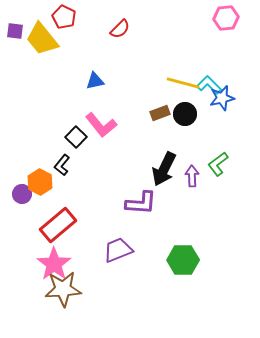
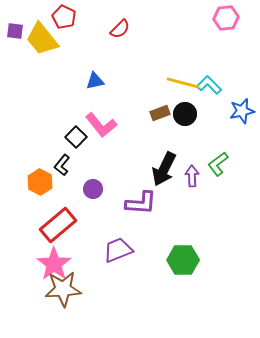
blue star: moved 20 px right, 13 px down
purple circle: moved 71 px right, 5 px up
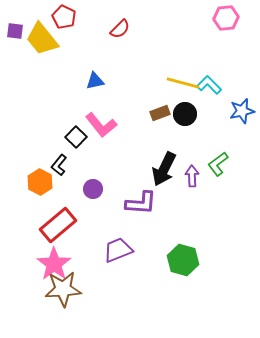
black L-shape: moved 3 px left
green hexagon: rotated 16 degrees clockwise
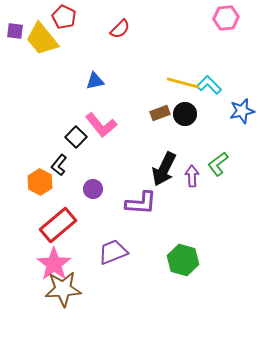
purple trapezoid: moved 5 px left, 2 px down
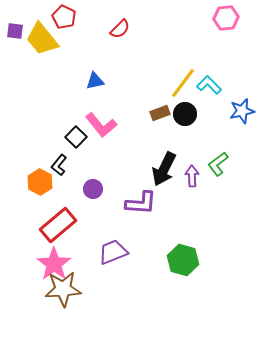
yellow line: rotated 68 degrees counterclockwise
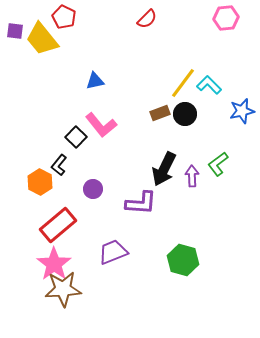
red semicircle: moved 27 px right, 10 px up
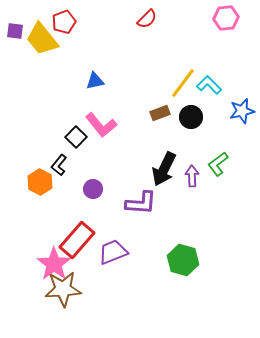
red pentagon: moved 5 px down; rotated 25 degrees clockwise
black circle: moved 6 px right, 3 px down
red rectangle: moved 19 px right, 15 px down; rotated 9 degrees counterclockwise
